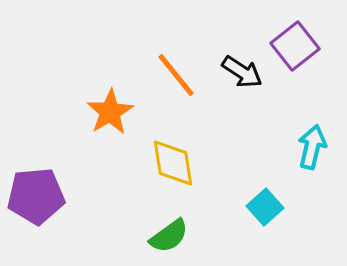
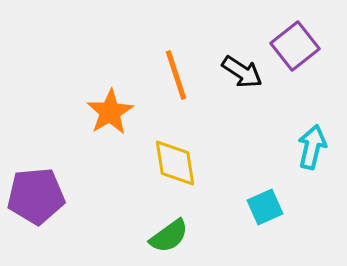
orange line: rotated 21 degrees clockwise
yellow diamond: moved 2 px right
cyan square: rotated 18 degrees clockwise
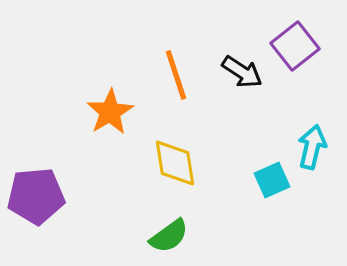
cyan square: moved 7 px right, 27 px up
